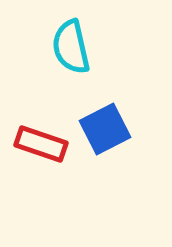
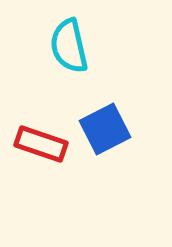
cyan semicircle: moved 2 px left, 1 px up
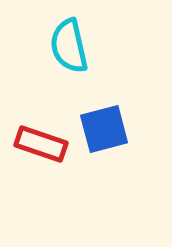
blue square: moved 1 px left; rotated 12 degrees clockwise
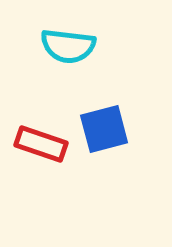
cyan semicircle: moved 1 px left; rotated 70 degrees counterclockwise
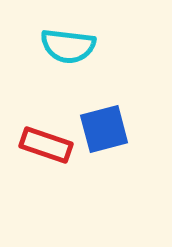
red rectangle: moved 5 px right, 1 px down
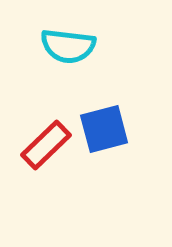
red rectangle: rotated 63 degrees counterclockwise
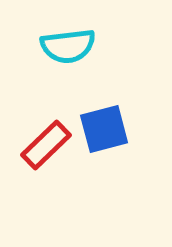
cyan semicircle: rotated 14 degrees counterclockwise
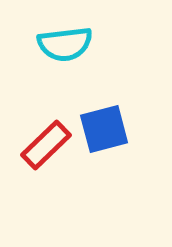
cyan semicircle: moved 3 px left, 2 px up
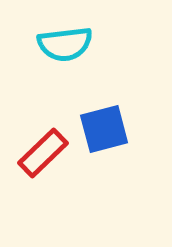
red rectangle: moved 3 px left, 8 px down
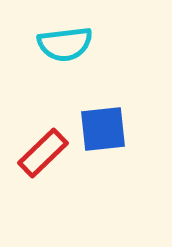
blue square: moved 1 px left; rotated 9 degrees clockwise
